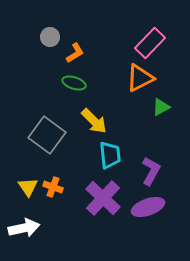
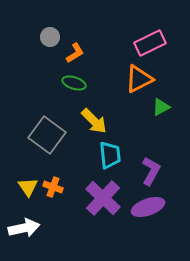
pink rectangle: rotated 20 degrees clockwise
orange triangle: moved 1 px left, 1 px down
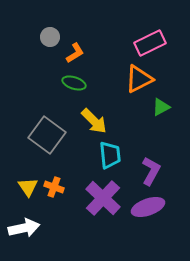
orange cross: moved 1 px right
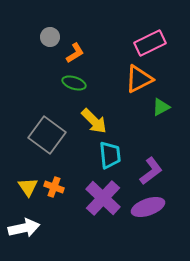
purple L-shape: rotated 24 degrees clockwise
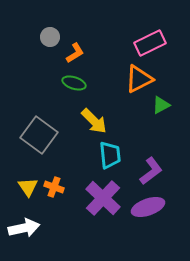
green triangle: moved 2 px up
gray square: moved 8 px left
